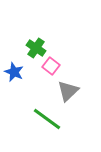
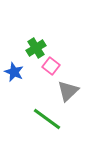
green cross: rotated 24 degrees clockwise
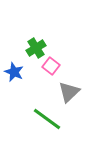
gray triangle: moved 1 px right, 1 px down
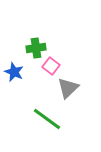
green cross: rotated 24 degrees clockwise
gray triangle: moved 1 px left, 4 px up
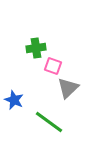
pink square: moved 2 px right; rotated 18 degrees counterclockwise
blue star: moved 28 px down
green line: moved 2 px right, 3 px down
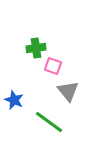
gray triangle: moved 3 px down; rotated 25 degrees counterclockwise
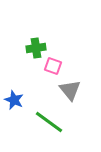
gray triangle: moved 2 px right, 1 px up
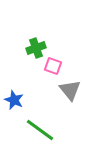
green cross: rotated 12 degrees counterclockwise
green line: moved 9 px left, 8 px down
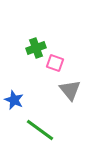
pink square: moved 2 px right, 3 px up
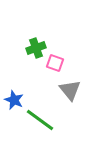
green line: moved 10 px up
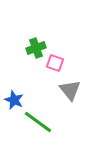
green line: moved 2 px left, 2 px down
